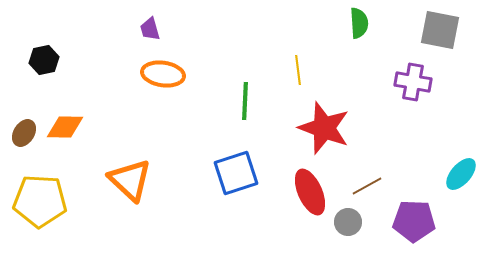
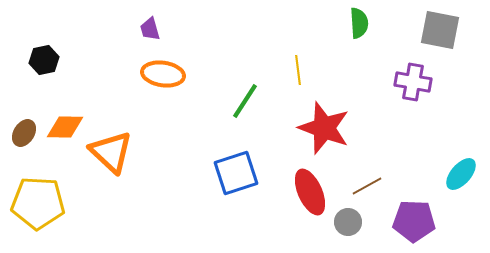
green line: rotated 30 degrees clockwise
orange triangle: moved 19 px left, 28 px up
yellow pentagon: moved 2 px left, 2 px down
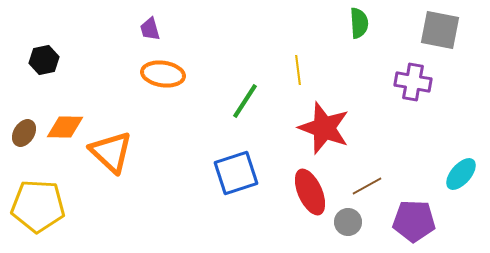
yellow pentagon: moved 3 px down
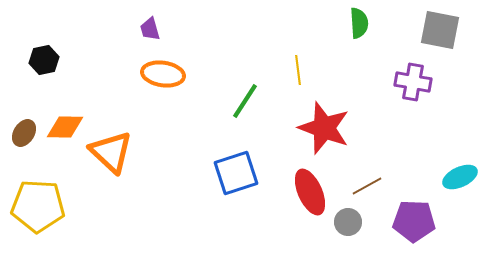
cyan ellipse: moved 1 px left, 3 px down; rotated 24 degrees clockwise
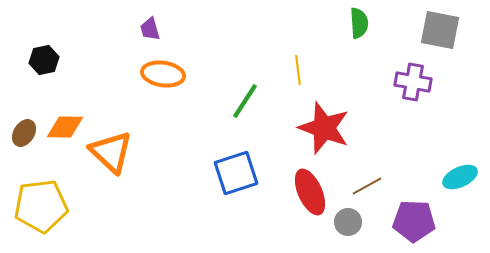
yellow pentagon: moved 3 px right; rotated 10 degrees counterclockwise
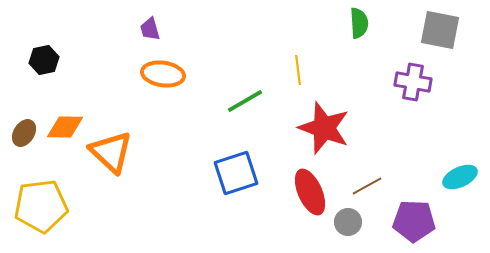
green line: rotated 27 degrees clockwise
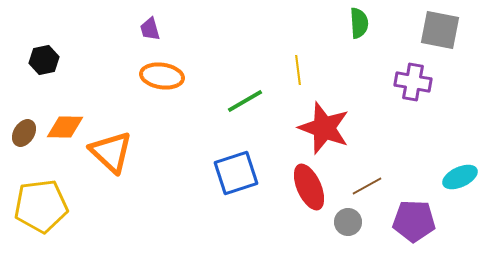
orange ellipse: moved 1 px left, 2 px down
red ellipse: moved 1 px left, 5 px up
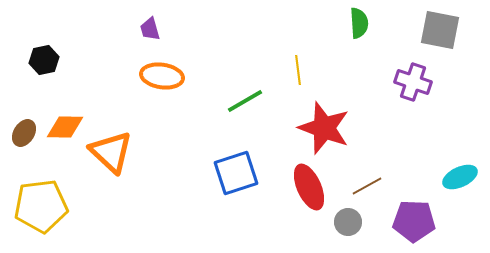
purple cross: rotated 9 degrees clockwise
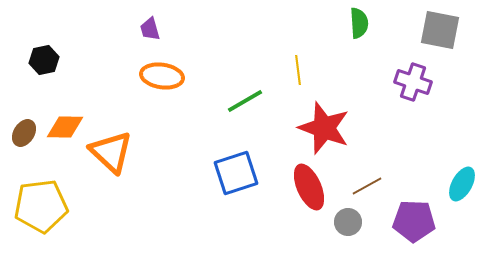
cyan ellipse: moved 2 px right, 7 px down; rotated 36 degrees counterclockwise
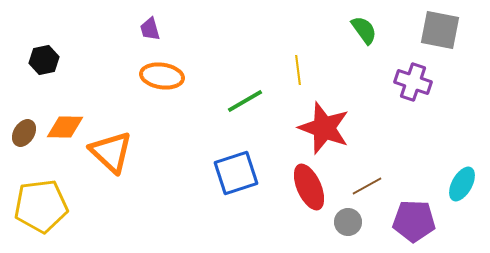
green semicircle: moved 5 px right, 7 px down; rotated 32 degrees counterclockwise
